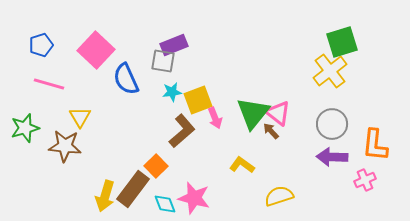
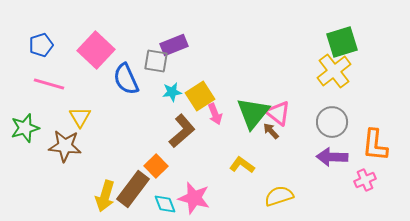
gray square: moved 7 px left
yellow cross: moved 4 px right
yellow square: moved 2 px right, 4 px up; rotated 12 degrees counterclockwise
pink arrow: moved 4 px up
gray circle: moved 2 px up
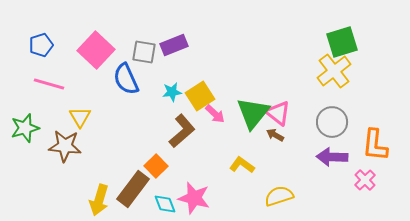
gray square: moved 12 px left, 9 px up
pink arrow: rotated 25 degrees counterclockwise
brown arrow: moved 4 px right, 4 px down; rotated 18 degrees counterclockwise
pink cross: rotated 20 degrees counterclockwise
yellow arrow: moved 6 px left, 4 px down
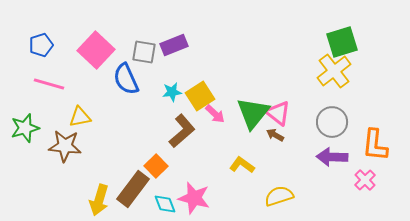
yellow triangle: rotated 50 degrees clockwise
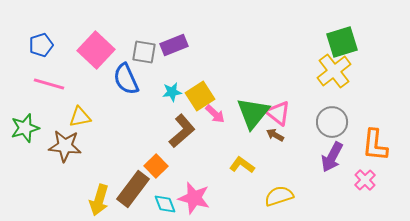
purple arrow: rotated 64 degrees counterclockwise
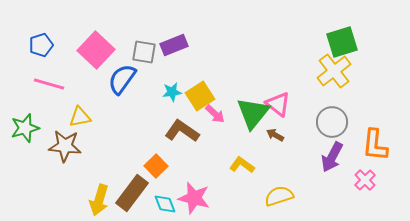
blue semicircle: moved 4 px left; rotated 60 degrees clockwise
pink triangle: moved 9 px up
brown L-shape: rotated 104 degrees counterclockwise
brown rectangle: moved 1 px left, 4 px down
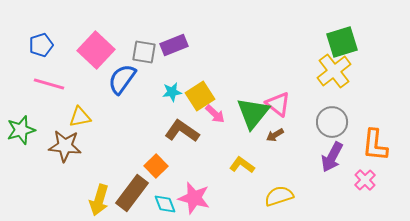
green star: moved 4 px left, 2 px down
brown arrow: rotated 60 degrees counterclockwise
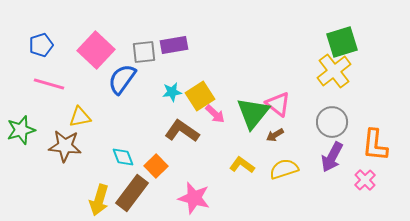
purple rectangle: rotated 12 degrees clockwise
gray square: rotated 15 degrees counterclockwise
yellow semicircle: moved 5 px right, 27 px up
cyan diamond: moved 42 px left, 47 px up
